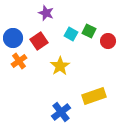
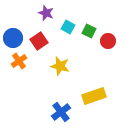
cyan square: moved 3 px left, 7 px up
yellow star: rotated 24 degrees counterclockwise
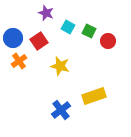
blue cross: moved 2 px up
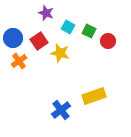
yellow star: moved 13 px up
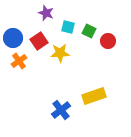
cyan square: rotated 16 degrees counterclockwise
yellow star: rotated 18 degrees counterclockwise
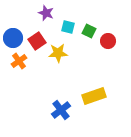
red square: moved 2 px left
yellow star: moved 2 px left
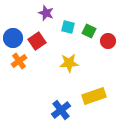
yellow star: moved 11 px right, 10 px down
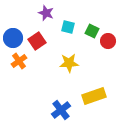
green square: moved 3 px right
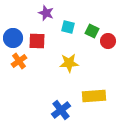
red square: rotated 36 degrees clockwise
yellow rectangle: rotated 15 degrees clockwise
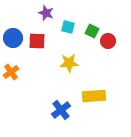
orange cross: moved 8 px left, 11 px down
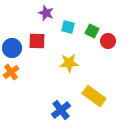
blue circle: moved 1 px left, 10 px down
yellow rectangle: rotated 40 degrees clockwise
